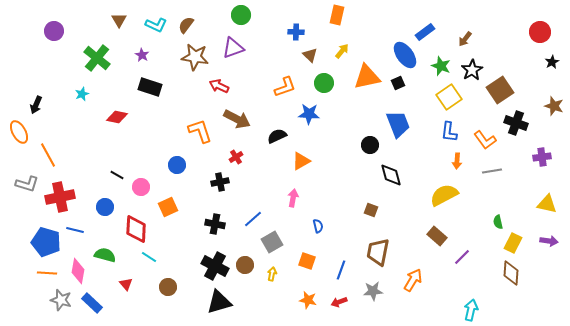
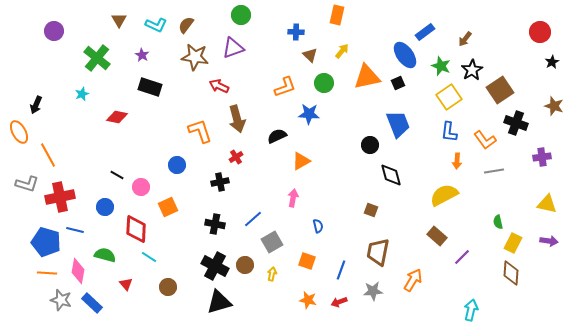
brown arrow at (237, 119): rotated 48 degrees clockwise
gray line at (492, 171): moved 2 px right
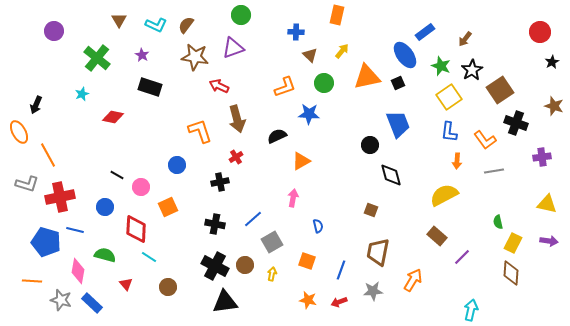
red diamond at (117, 117): moved 4 px left
orange line at (47, 273): moved 15 px left, 8 px down
black triangle at (219, 302): moved 6 px right; rotated 8 degrees clockwise
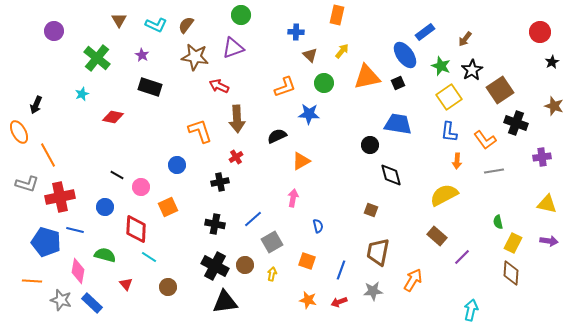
brown arrow at (237, 119): rotated 12 degrees clockwise
blue trapezoid at (398, 124): rotated 60 degrees counterclockwise
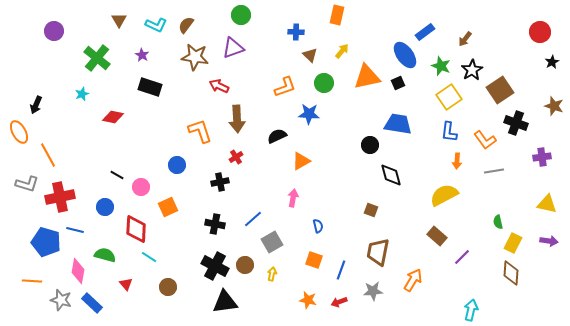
orange square at (307, 261): moved 7 px right, 1 px up
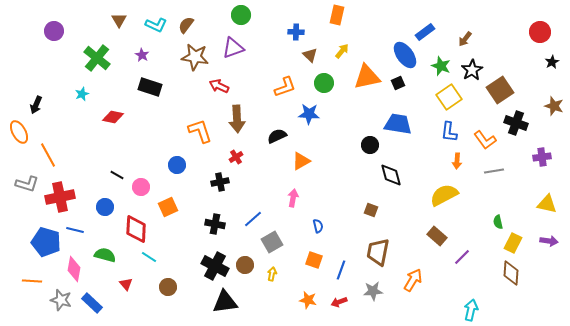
pink diamond at (78, 271): moved 4 px left, 2 px up
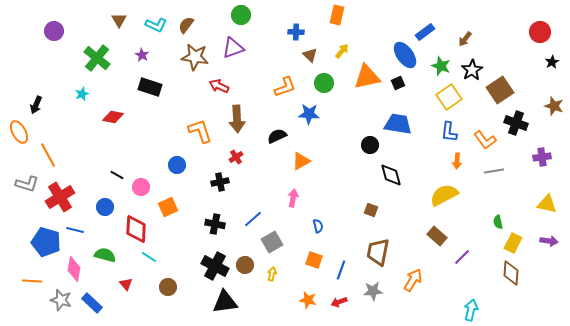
red cross at (60, 197): rotated 20 degrees counterclockwise
